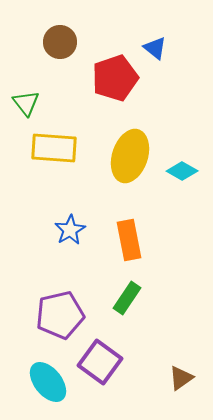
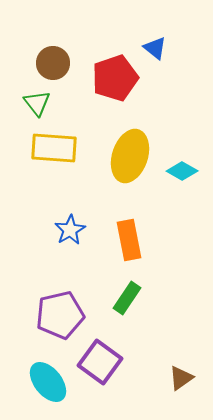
brown circle: moved 7 px left, 21 px down
green triangle: moved 11 px right
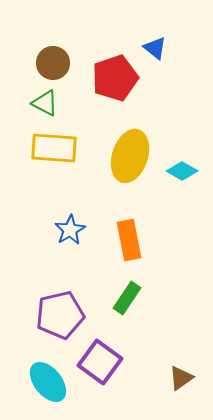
green triangle: moved 8 px right; rotated 24 degrees counterclockwise
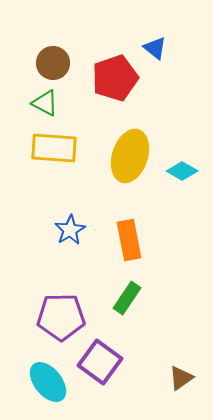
purple pentagon: moved 1 px right, 2 px down; rotated 12 degrees clockwise
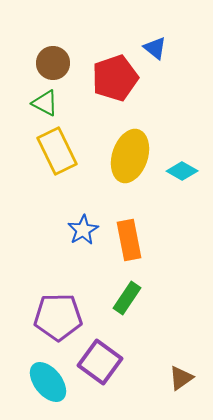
yellow rectangle: moved 3 px right, 3 px down; rotated 60 degrees clockwise
blue star: moved 13 px right
purple pentagon: moved 3 px left
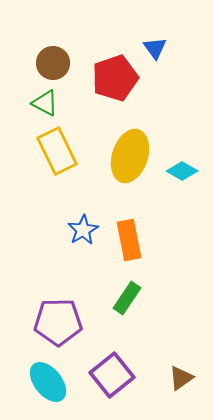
blue triangle: rotated 15 degrees clockwise
purple pentagon: moved 5 px down
purple square: moved 12 px right, 13 px down; rotated 15 degrees clockwise
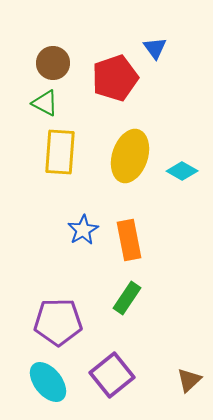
yellow rectangle: moved 3 px right, 1 px down; rotated 30 degrees clockwise
brown triangle: moved 8 px right, 2 px down; rotated 8 degrees counterclockwise
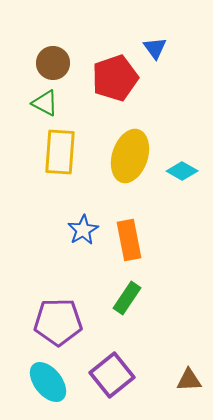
brown triangle: rotated 40 degrees clockwise
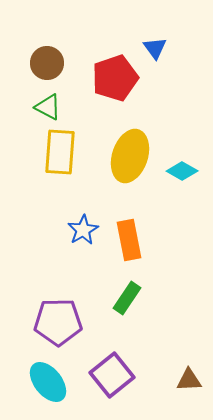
brown circle: moved 6 px left
green triangle: moved 3 px right, 4 px down
